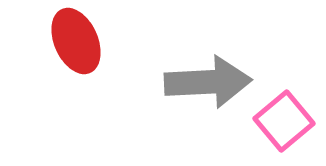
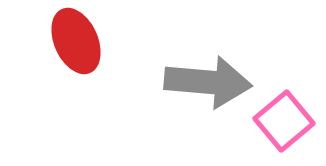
gray arrow: rotated 8 degrees clockwise
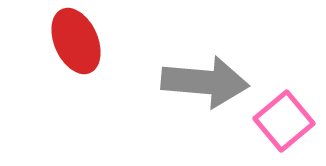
gray arrow: moved 3 px left
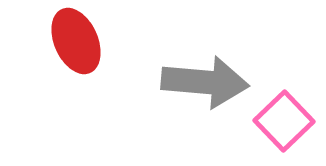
pink square: rotated 4 degrees counterclockwise
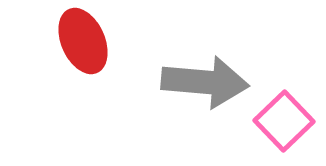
red ellipse: moved 7 px right
